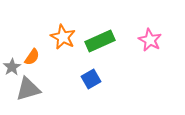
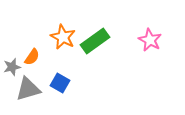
green rectangle: moved 5 px left; rotated 12 degrees counterclockwise
gray star: rotated 18 degrees clockwise
blue square: moved 31 px left, 4 px down; rotated 30 degrees counterclockwise
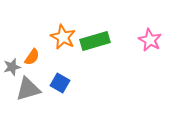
green rectangle: rotated 20 degrees clockwise
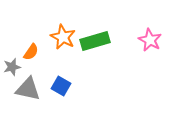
orange semicircle: moved 1 px left, 5 px up
blue square: moved 1 px right, 3 px down
gray triangle: rotated 28 degrees clockwise
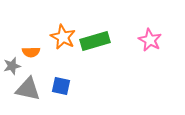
orange semicircle: rotated 54 degrees clockwise
gray star: moved 1 px up
blue square: rotated 18 degrees counterclockwise
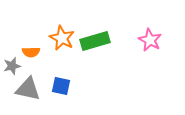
orange star: moved 1 px left, 1 px down
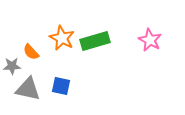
orange semicircle: rotated 48 degrees clockwise
gray star: rotated 12 degrees clockwise
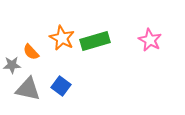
gray star: moved 1 px up
blue square: rotated 24 degrees clockwise
